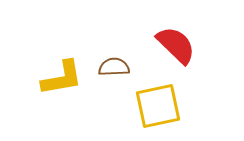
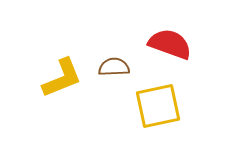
red semicircle: moved 6 px left, 1 px up; rotated 24 degrees counterclockwise
yellow L-shape: rotated 12 degrees counterclockwise
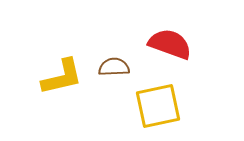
yellow L-shape: moved 1 px up; rotated 9 degrees clockwise
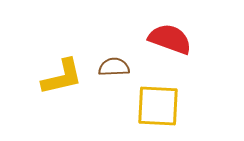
red semicircle: moved 5 px up
yellow square: rotated 15 degrees clockwise
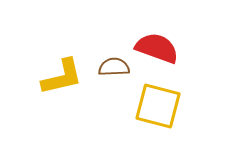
red semicircle: moved 13 px left, 9 px down
yellow square: rotated 12 degrees clockwise
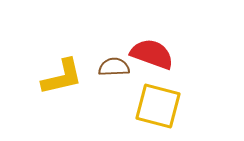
red semicircle: moved 5 px left, 6 px down
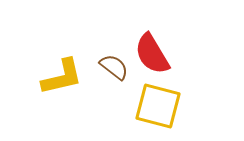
red semicircle: rotated 141 degrees counterclockwise
brown semicircle: rotated 40 degrees clockwise
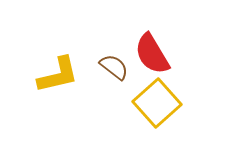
yellow L-shape: moved 4 px left, 2 px up
yellow square: moved 1 px left, 3 px up; rotated 33 degrees clockwise
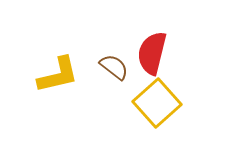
red semicircle: moved 1 px up; rotated 45 degrees clockwise
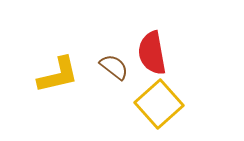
red semicircle: rotated 24 degrees counterclockwise
yellow square: moved 2 px right, 1 px down
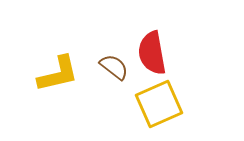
yellow L-shape: moved 1 px up
yellow square: rotated 18 degrees clockwise
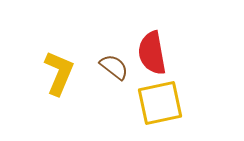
yellow L-shape: moved 1 px right, 1 px up; rotated 54 degrees counterclockwise
yellow square: moved 1 px right, 1 px up; rotated 12 degrees clockwise
